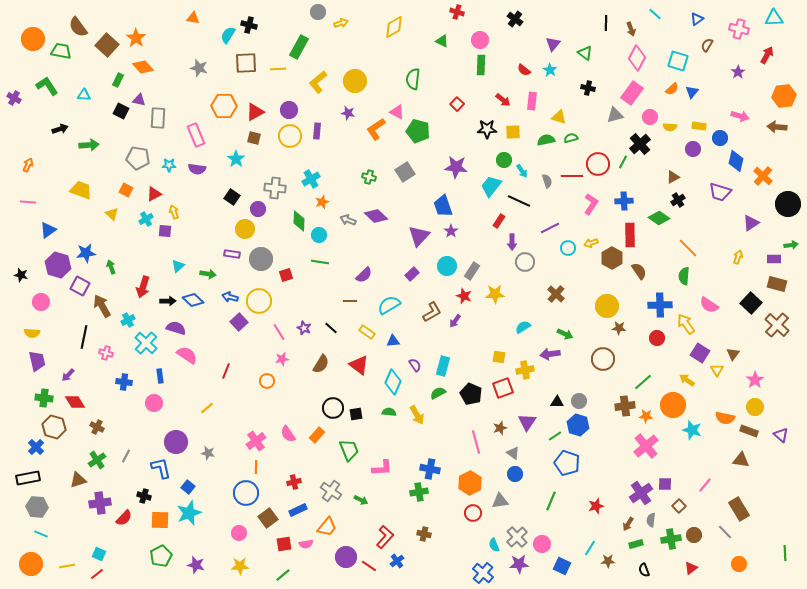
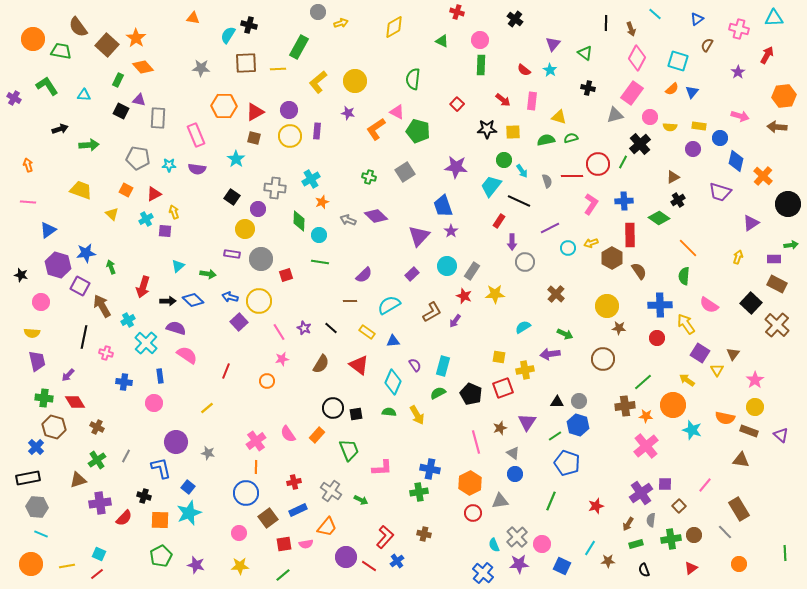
gray star at (199, 68): moved 2 px right; rotated 12 degrees counterclockwise
orange arrow at (28, 165): rotated 40 degrees counterclockwise
brown rectangle at (777, 284): rotated 12 degrees clockwise
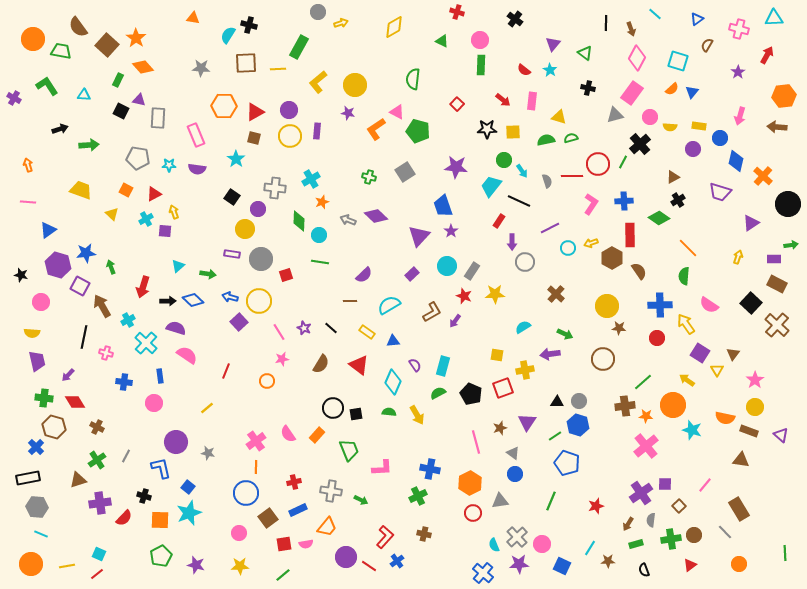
yellow circle at (355, 81): moved 4 px down
pink arrow at (740, 116): rotated 90 degrees clockwise
yellow square at (499, 357): moved 2 px left, 2 px up
gray cross at (331, 491): rotated 25 degrees counterclockwise
green cross at (419, 492): moved 1 px left, 4 px down; rotated 18 degrees counterclockwise
red triangle at (691, 568): moved 1 px left, 3 px up
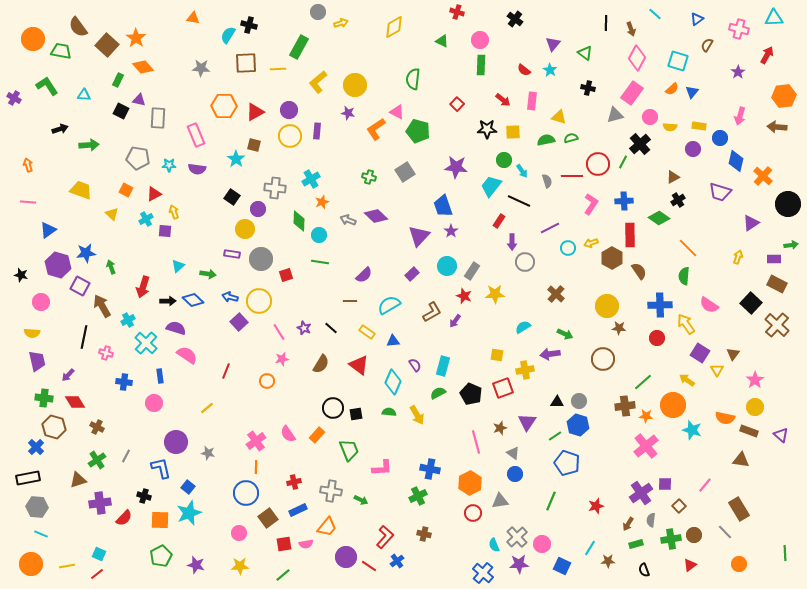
brown square at (254, 138): moved 7 px down
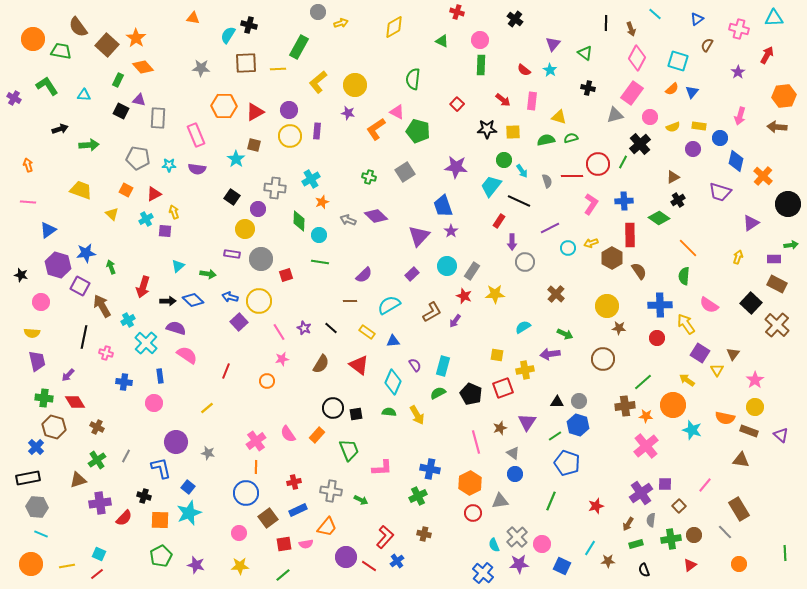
yellow semicircle at (670, 127): moved 3 px right; rotated 24 degrees counterclockwise
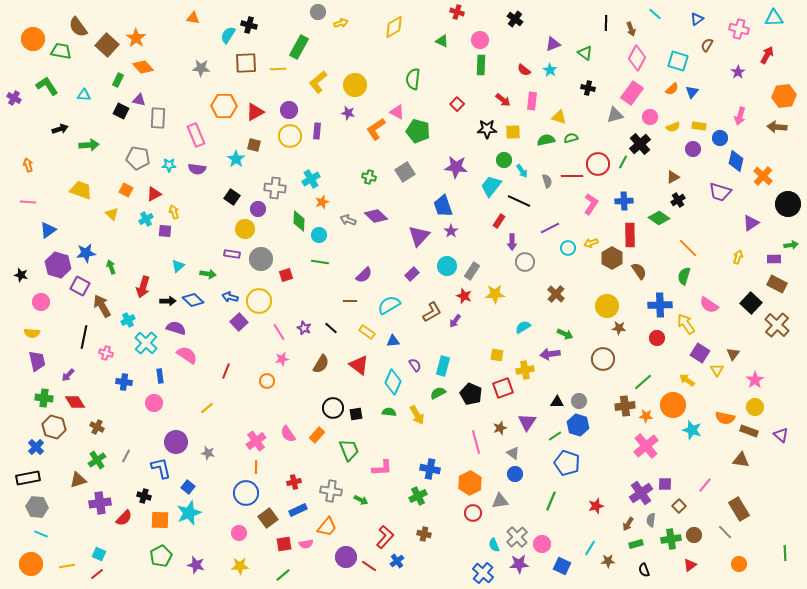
purple triangle at (553, 44): rotated 28 degrees clockwise
green semicircle at (684, 276): rotated 12 degrees clockwise
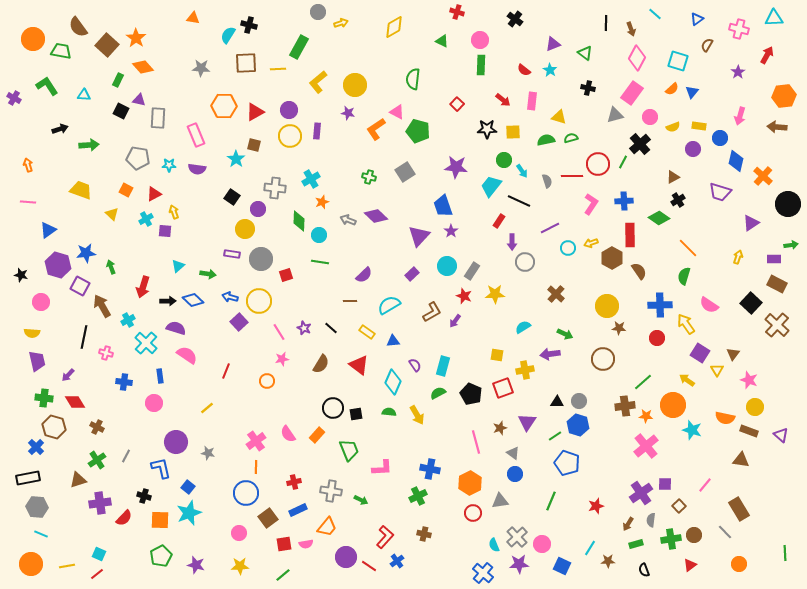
pink star at (755, 380): moved 6 px left; rotated 18 degrees counterclockwise
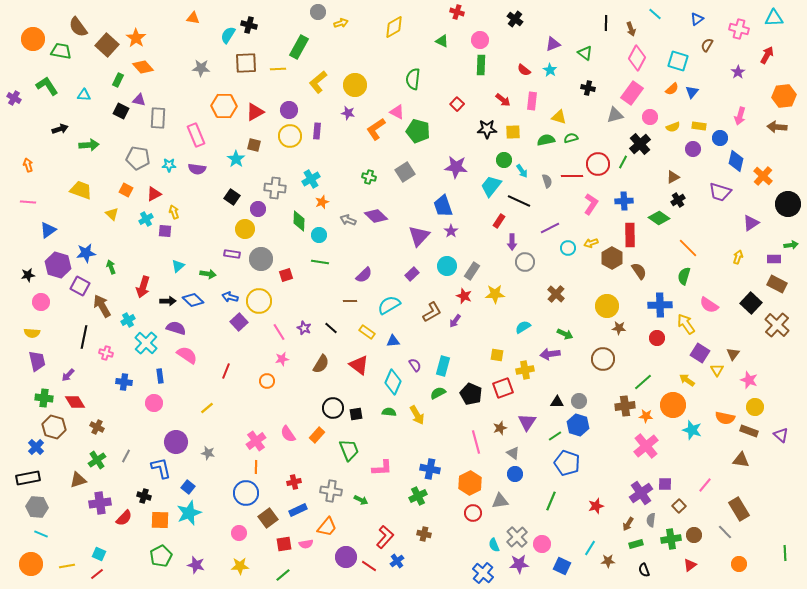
black star at (21, 275): moved 7 px right; rotated 24 degrees counterclockwise
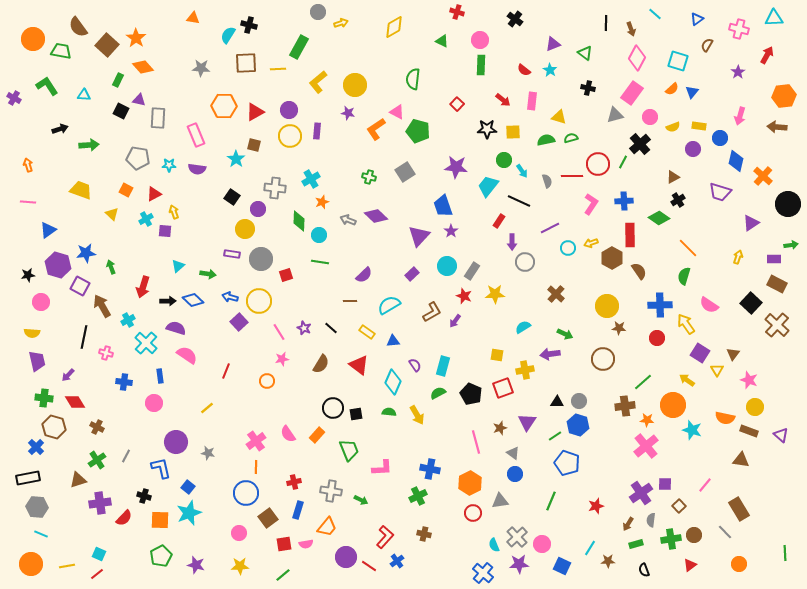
cyan trapezoid at (491, 186): moved 3 px left
orange star at (646, 416): moved 1 px right, 4 px down
blue rectangle at (298, 510): rotated 48 degrees counterclockwise
